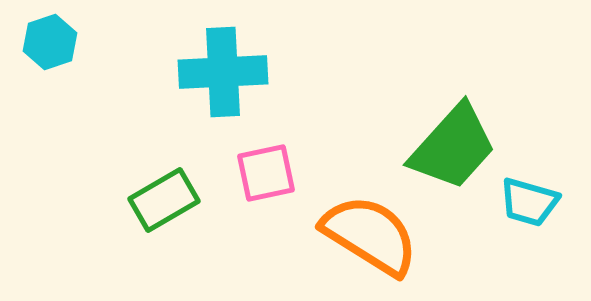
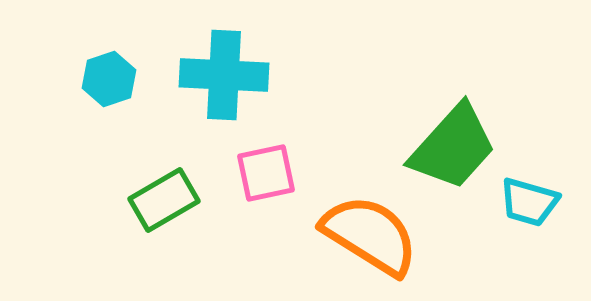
cyan hexagon: moved 59 px right, 37 px down
cyan cross: moved 1 px right, 3 px down; rotated 6 degrees clockwise
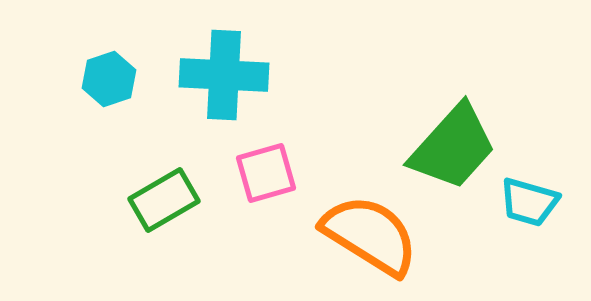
pink square: rotated 4 degrees counterclockwise
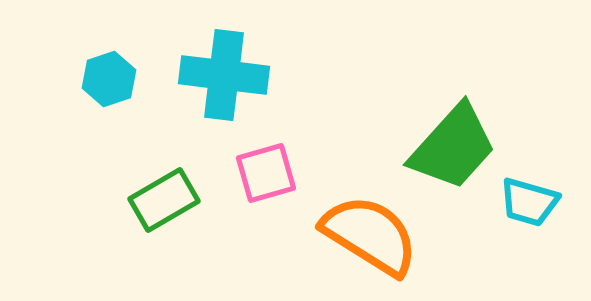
cyan cross: rotated 4 degrees clockwise
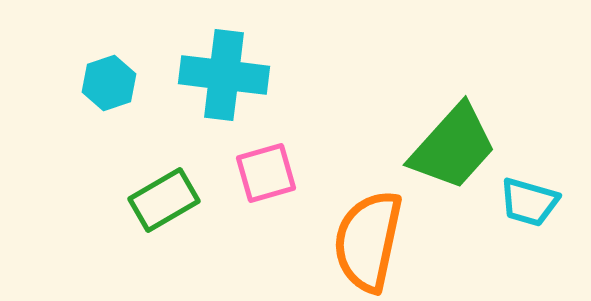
cyan hexagon: moved 4 px down
orange semicircle: moved 2 px left, 6 px down; rotated 110 degrees counterclockwise
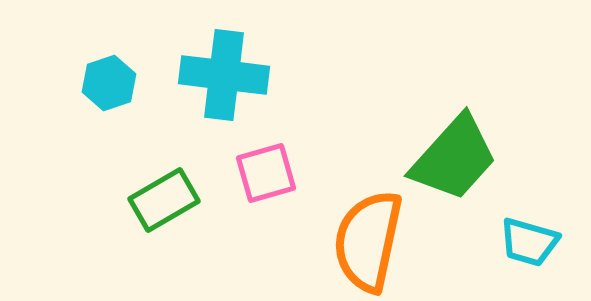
green trapezoid: moved 1 px right, 11 px down
cyan trapezoid: moved 40 px down
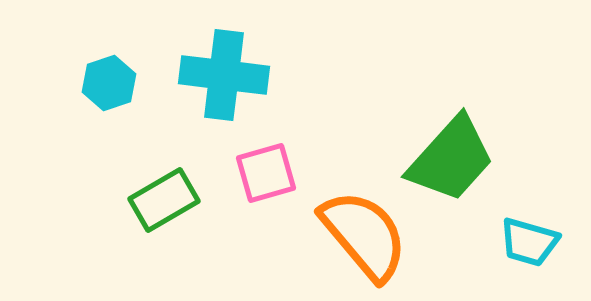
green trapezoid: moved 3 px left, 1 px down
orange semicircle: moved 4 px left, 6 px up; rotated 128 degrees clockwise
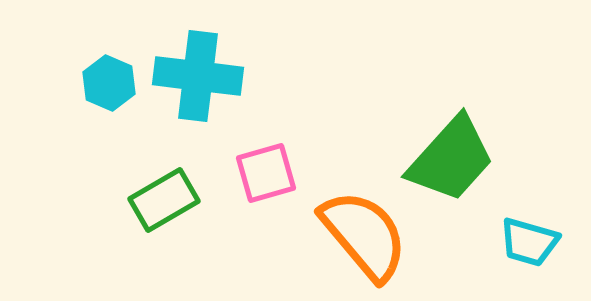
cyan cross: moved 26 px left, 1 px down
cyan hexagon: rotated 18 degrees counterclockwise
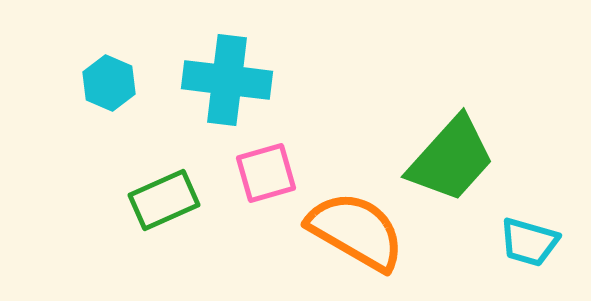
cyan cross: moved 29 px right, 4 px down
green rectangle: rotated 6 degrees clockwise
orange semicircle: moved 8 px left, 4 px up; rotated 20 degrees counterclockwise
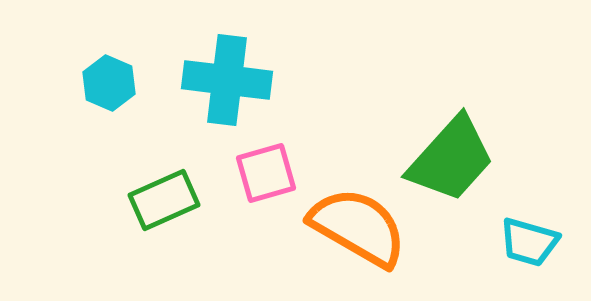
orange semicircle: moved 2 px right, 4 px up
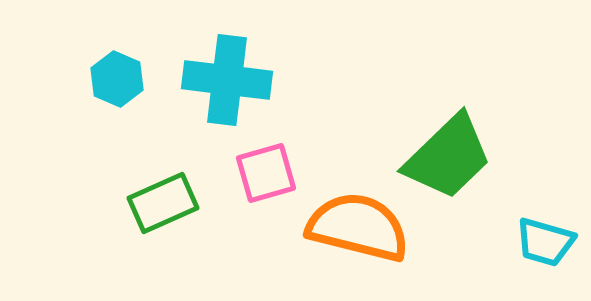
cyan hexagon: moved 8 px right, 4 px up
green trapezoid: moved 3 px left, 2 px up; rotated 4 degrees clockwise
green rectangle: moved 1 px left, 3 px down
orange semicircle: rotated 16 degrees counterclockwise
cyan trapezoid: moved 16 px right
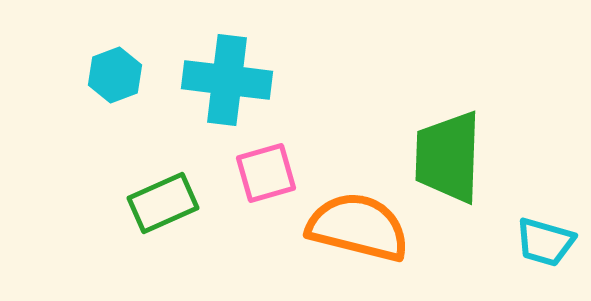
cyan hexagon: moved 2 px left, 4 px up; rotated 16 degrees clockwise
green trapezoid: rotated 136 degrees clockwise
